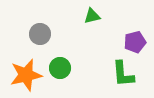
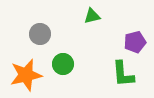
green circle: moved 3 px right, 4 px up
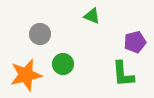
green triangle: rotated 36 degrees clockwise
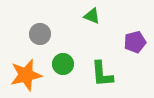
green L-shape: moved 21 px left
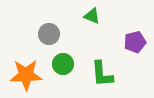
gray circle: moved 9 px right
orange star: rotated 12 degrees clockwise
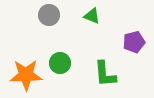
gray circle: moved 19 px up
purple pentagon: moved 1 px left
green circle: moved 3 px left, 1 px up
green L-shape: moved 3 px right
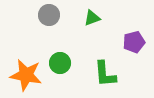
green triangle: moved 2 px down; rotated 42 degrees counterclockwise
orange star: rotated 12 degrees clockwise
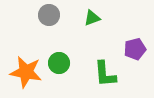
purple pentagon: moved 1 px right, 7 px down
green circle: moved 1 px left
orange star: moved 3 px up
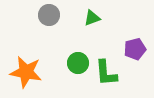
green circle: moved 19 px right
green L-shape: moved 1 px right, 1 px up
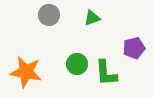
purple pentagon: moved 1 px left, 1 px up
green circle: moved 1 px left, 1 px down
